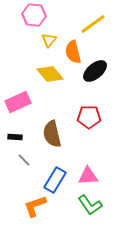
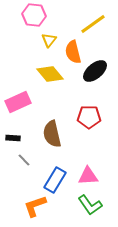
black rectangle: moved 2 px left, 1 px down
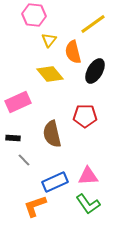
black ellipse: rotated 20 degrees counterclockwise
red pentagon: moved 4 px left, 1 px up
blue rectangle: moved 2 px down; rotated 35 degrees clockwise
green L-shape: moved 2 px left, 1 px up
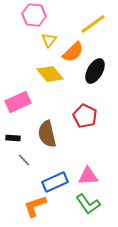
orange semicircle: rotated 120 degrees counterclockwise
red pentagon: rotated 25 degrees clockwise
brown semicircle: moved 5 px left
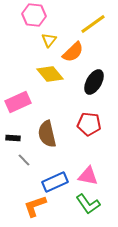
black ellipse: moved 1 px left, 11 px down
red pentagon: moved 4 px right, 8 px down; rotated 20 degrees counterclockwise
pink triangle: rotated 15 degrees clockwise
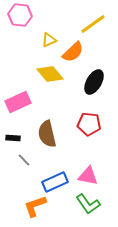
pink hexagon: moved 14 px left
yellow triangle: rotated 28 degrees clockwise
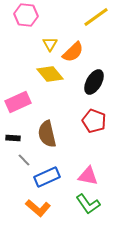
pink hexagon: moved 6 px right
yellow line: moved 3 px right, 7 px up
yellow triangle: moved 1 px right, 4 px down; rotated 35 degrees counterclockwise
red pentagon: moved 5 px right, 3 px up; rotated 15 degrees clockwise
blue rectangle: moved 8 px left, 5 px up
orange L-shape: moved 3 px right, 2 px down; rotated 120 degrees counterclockwise
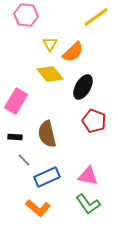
black ellipse: moved 11 px left, 5 px down
pink rectangle: moved 2 px left, 1 px up; rotated 35 degrees counterclockwise
black rectangle: moved 2 px right, 1 px up
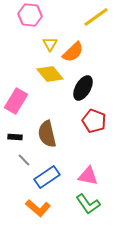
pink hexagon: moved 4 px right
black ellipse: moved 1 px down
blue rectangle: rotated 10 degrees counterclockwise
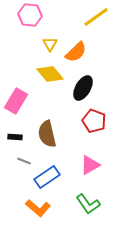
orange semicircle: moved 3 px right
gray line: moved 1 px down; rotated 24 degrees counterclockwise
pink triangle: moved 2 px right, 11 px up; rotated 40 degrees counterclockwise
